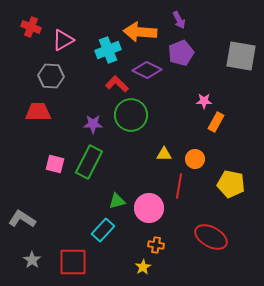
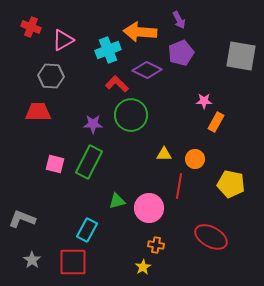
gray L-shape: rotated 12 degrees counterclockwise
cyan rectangle: moved 16 px left; rotated 15 degrees counterclockwise
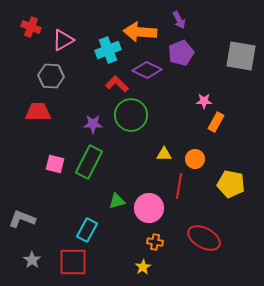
red ellipse: moved 7 px left, 1 px down
orange cross: moved 1 px left, 3 px up
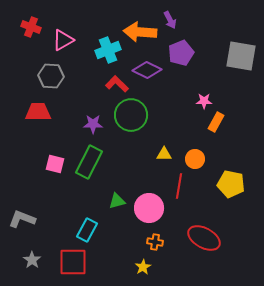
purple arrow: moved 9 px left
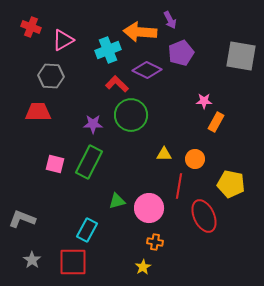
red ellipse: moved 22 px up; rotated 36 degrees clockwise
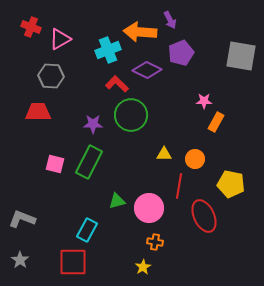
pink triangle: moved 3 px left, 1 px up
gray star: moved 12 px left
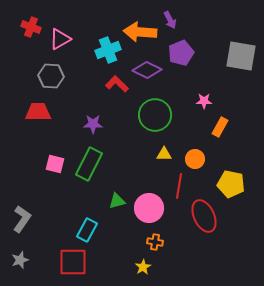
green circle: moved 24 px right
orange rectangle: moved 4 px right, 5 px down
green rectangle: moved 2 px down
gray L-shape: rotated 104 degrees clockwise
gray star: rotated 18 degrees clockwise
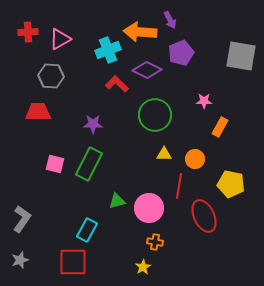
red cross: moved 3 px left, 5 px down; rotated 24 degrees counterclockwise
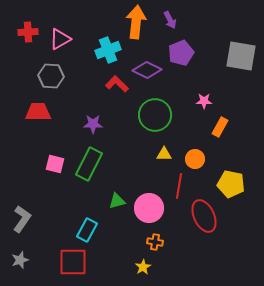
orange arrow: moved 4 px left, 10 px up; rotated 92 degrees clockwise
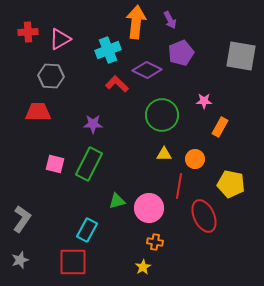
green circle: moved 7 px right
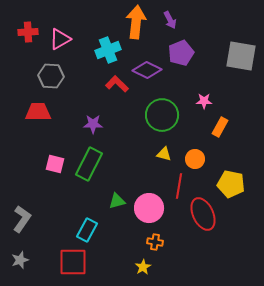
yellow triangle: rotated 14 degrees clockwise
red ellipse: moved 1 px left, 2 px up
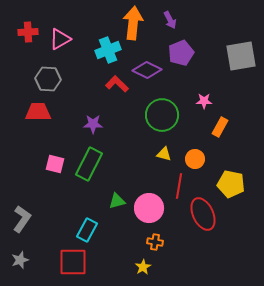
orange arrow: moved 3 px left, 1 px down
gray square: rotated 20 degrees counterclockwise
gray hexagon: moved 3 px left, 3 px down
